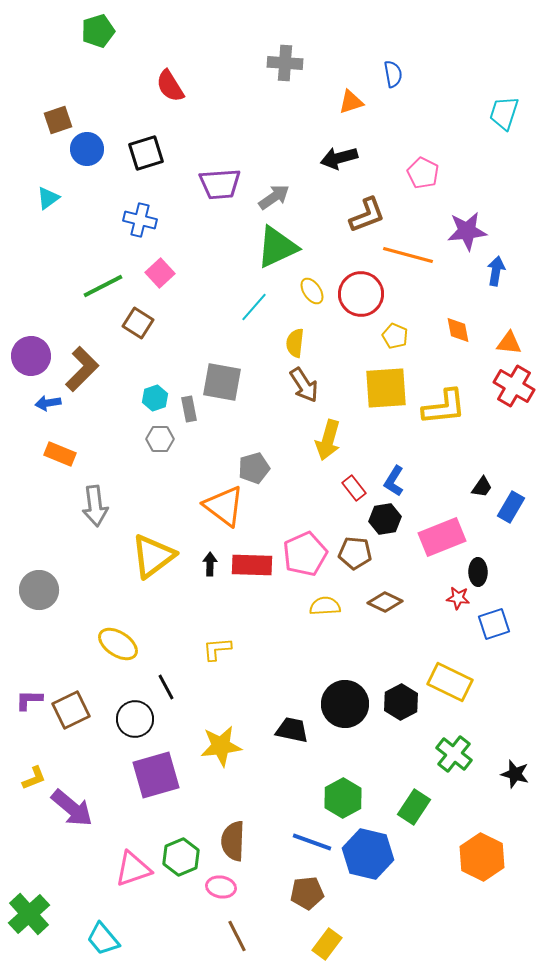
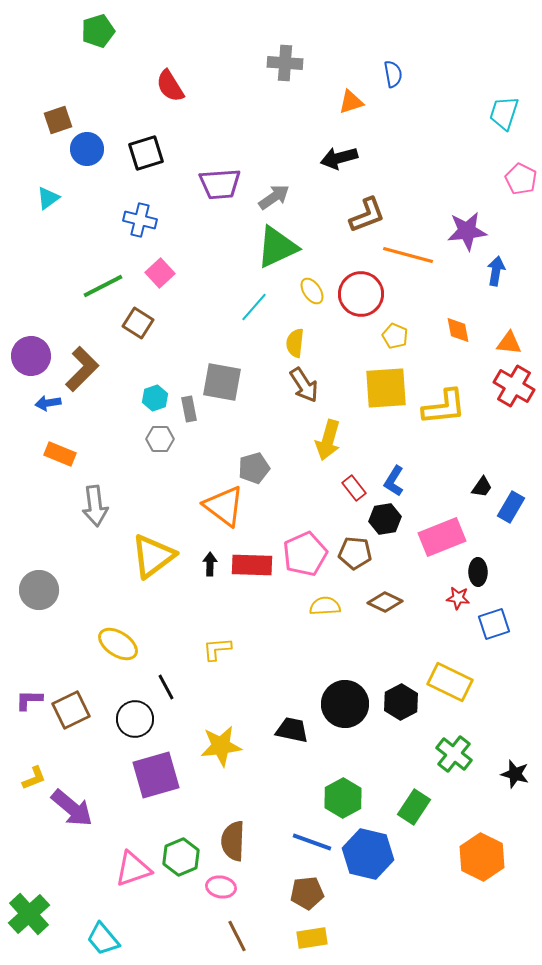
pink pentagon at (423, 173): moved 98 px right, 6 px down
yellow rectangle at (327, 944): moved 15 px left, 6 px up; rotated 44 degrees clockwise
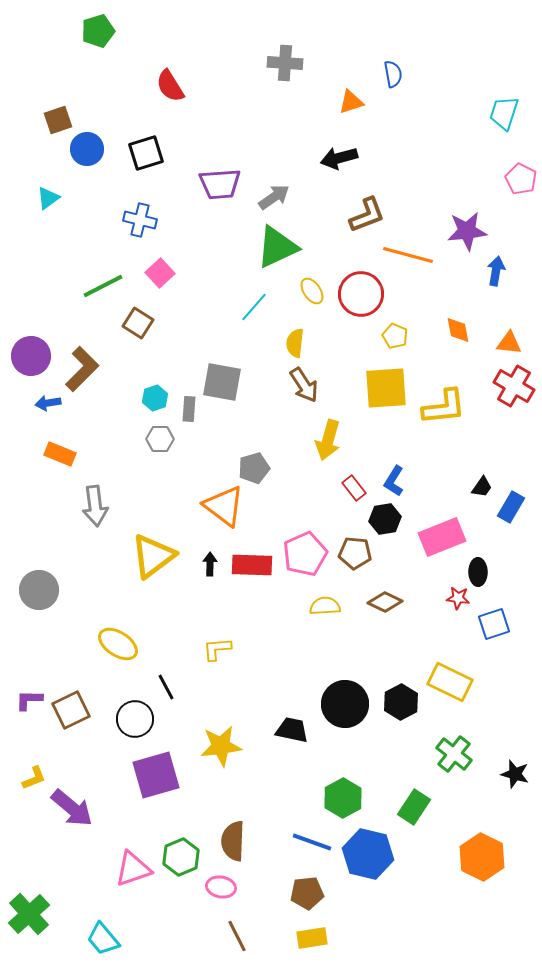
gray rectangle at (189, 409): rotated 15 degrees clockwise
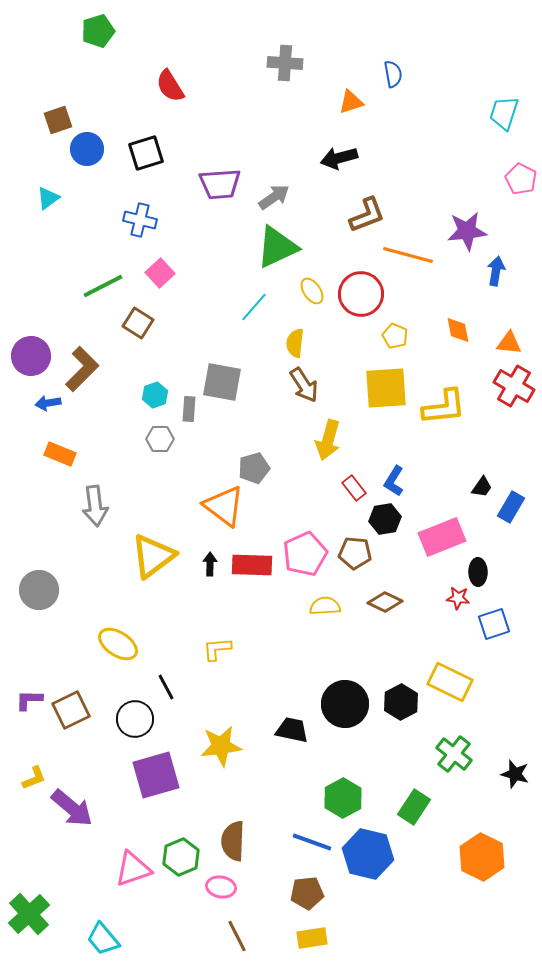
cyan hexagon at (155, 398): moved 3 px up
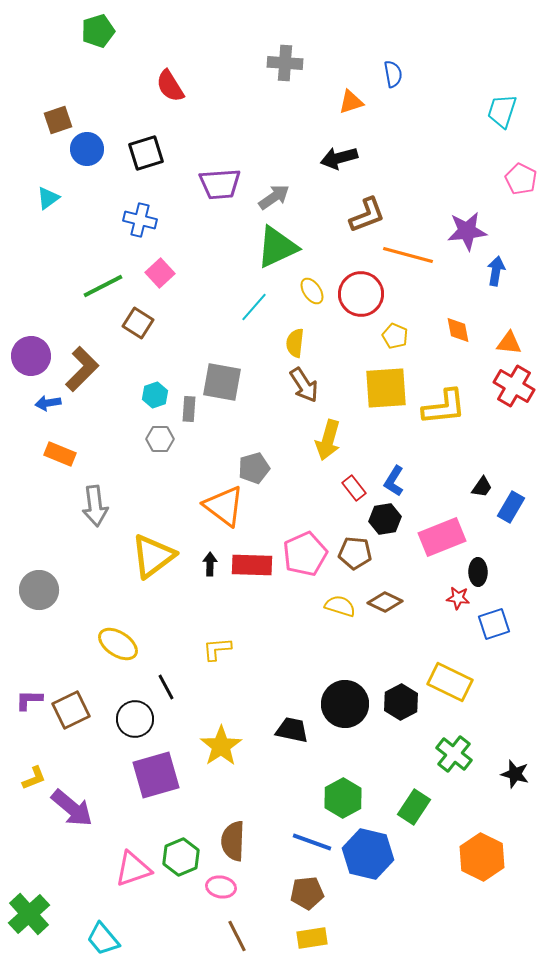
cyan trapezoid at (504, 113): moved 2 px left, 2 px up
yellow semicircle at (325, 606): moved 15 px right; rotated 20 degrees clockwise
yellow star at (221, 746): rotated 27 degrees counterclockwise
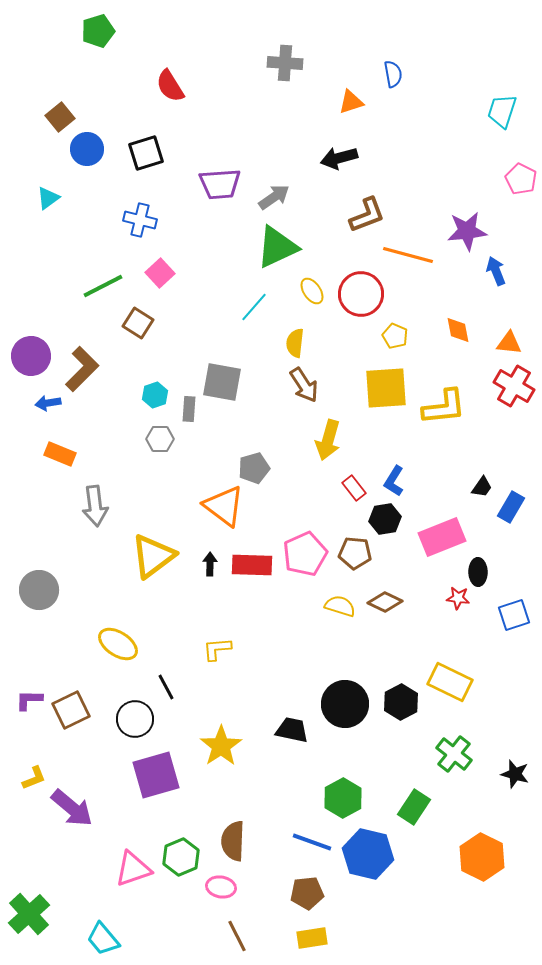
brown square at (58, 120): moved 2 px right, 3 px up; rotated 20 degrees counterclockwise
blue arrow at (496, 271): rotated 32 degrees counterclockwise
blue square at (494, 624): moved 20 px right, 9 px up
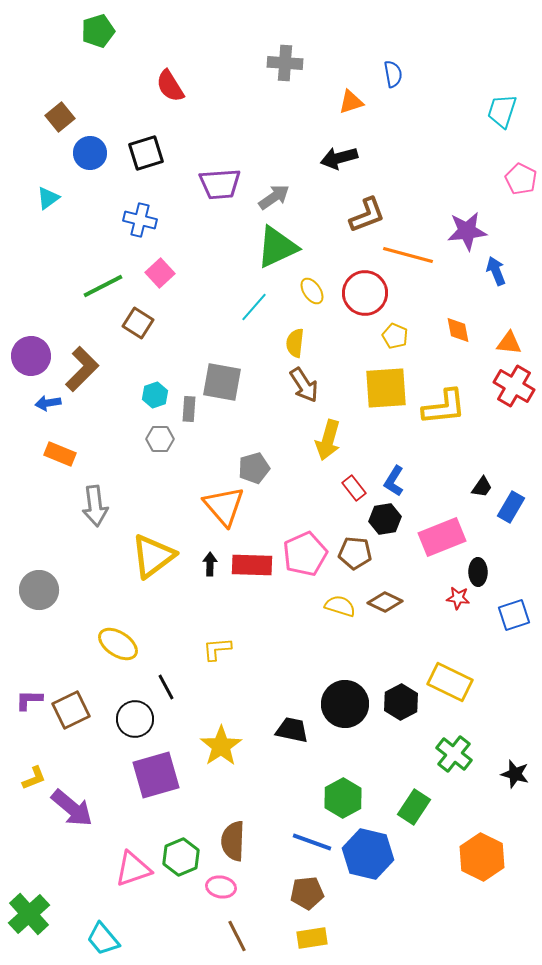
blue circle at (87, 149): moved 3 px right, 4 px down
red circle at (361, 294): moved 4 px right, 1 px up
orange triangle at (224, 506): rotated 12 degrees clockwise
